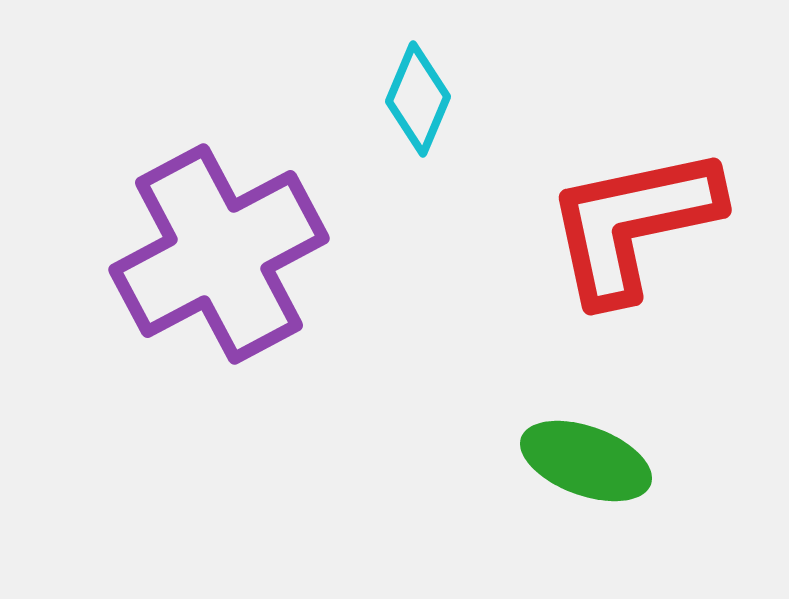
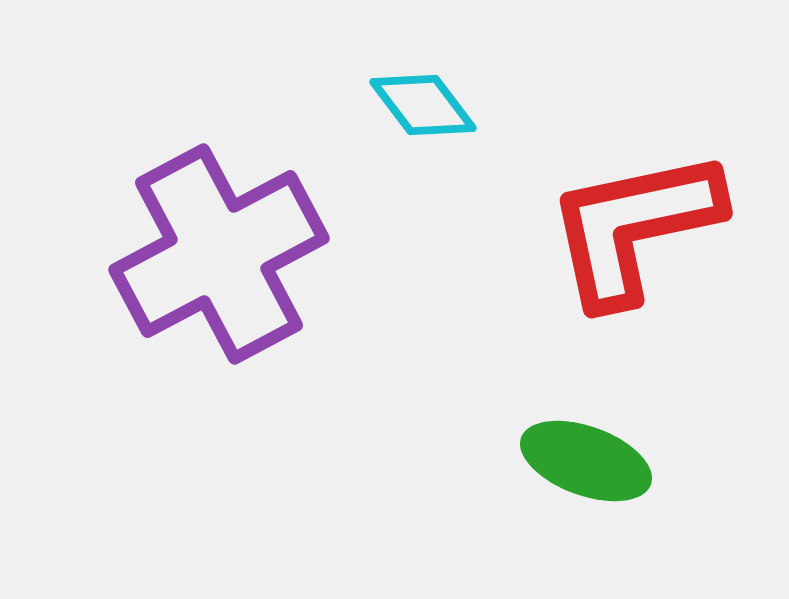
cyan diamond: moved 5 px right, 6 px down; rotated 60 degrees counterclockwise
red L-shape: moved 1 px right, 3 px down
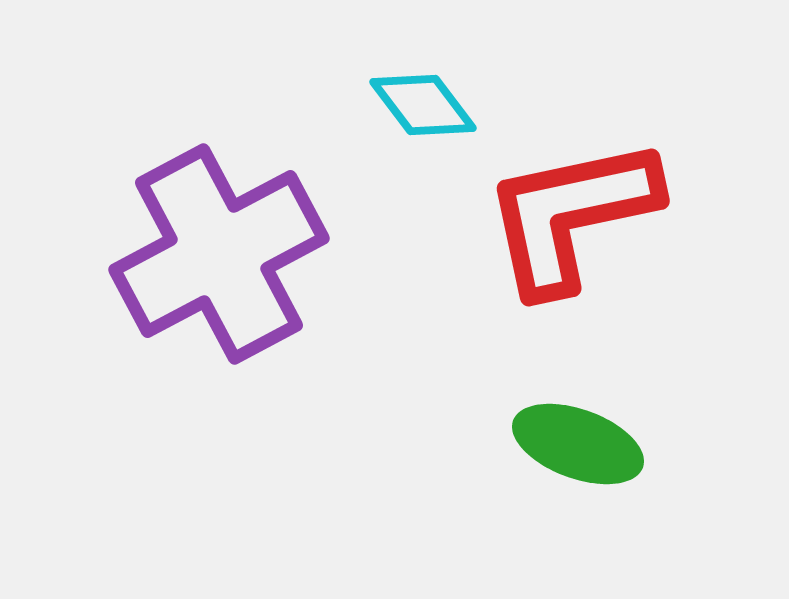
red L-shape: moved 63 px left, 12 px up
green ellipse: moved 8 px left, 17 px up
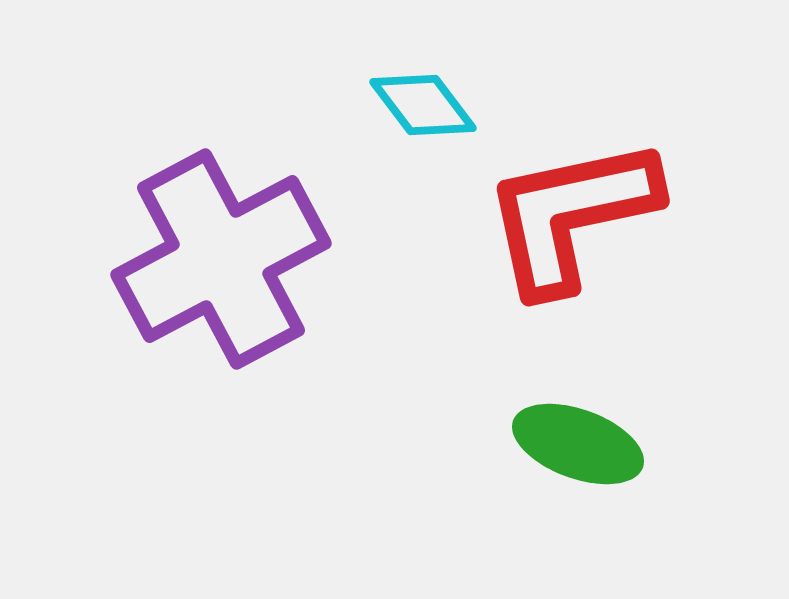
purple cross: moved 2 px right, 5 px down
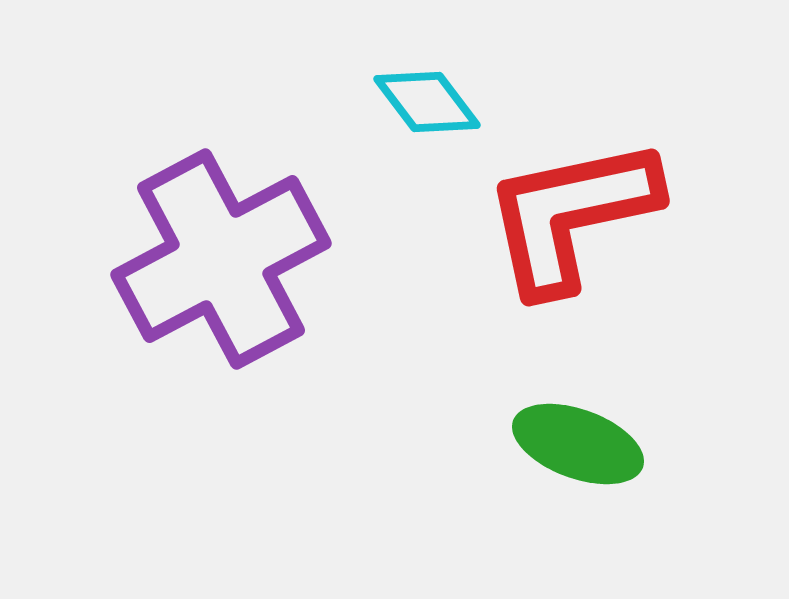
cyan diamond: moved 4 px right, 3 px up
